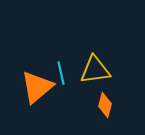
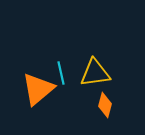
yellow triangle: moved 3 px down
orange triangle: moved 1 px right, 2 px down
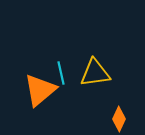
orange triangle: moved 2 px right, 1 px down
orange diamond: moved 14 px right, 14 px down; rotated 10 degrees clockwise
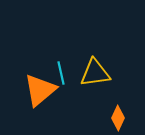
orange diamond: moved 1 px left, 1 px up
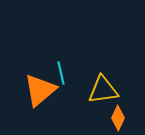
yellow triangle: moved 8 px right, 17 px down
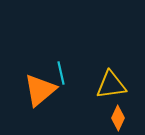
yellow triangle: moved 8 px right, 5 px up
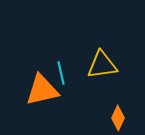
yellow triangle: moved 9 px left, 20 px up
orange triangle: moved 2 px right; rotated 27 degrees clockwise
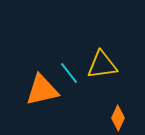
cyan line: moved 8 px right; rotated 25 degrees counterclockwise
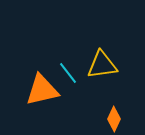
cyan line: moved 1 px left
orange diamond: moved 4 px left, 1 px down
